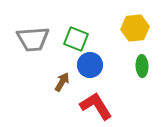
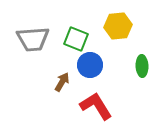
yellow hexagon: moved 17 px left, 2 px up
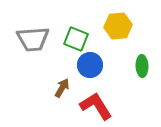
brown arrow: moved 6 px down
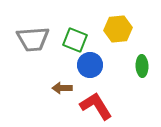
yellow hexagon: moved 3 px down
green square: moved 1 px left, 1 px down
brown arrow: rotated 120 degrees counterclockwise
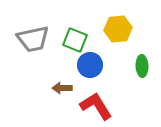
gray trapezoid: rotated 8 degrees counterclockwise
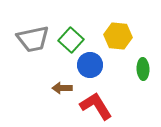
yellow hexagon: moved 7 px down; rotated 12 degrees clockwise
green square: moved 4 px left; rotated 20 degrees clockwise
green ellipse: moved 1 px right, 3 px down
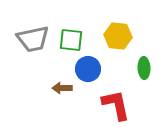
green square: rotated 35 degrees counterclockwise
blue circle: moved 2 px left, 4 px down
green ellipse: moved 1 px right, 1 px up
red L-shape: moved 20 px right, 1 px up; rotated 20 degrees clockwise
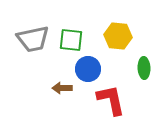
red L-shape: moved 5 px left, 5 px up
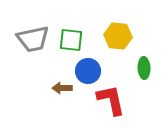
blue circle: moved 2 px down
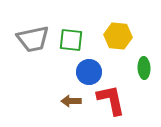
blue circle: moved 1 px right, 1 px down
brown arrow: moved 9 px right, 13 px down
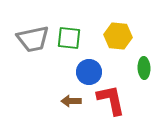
green square: moved 2 px left, 2 px up
